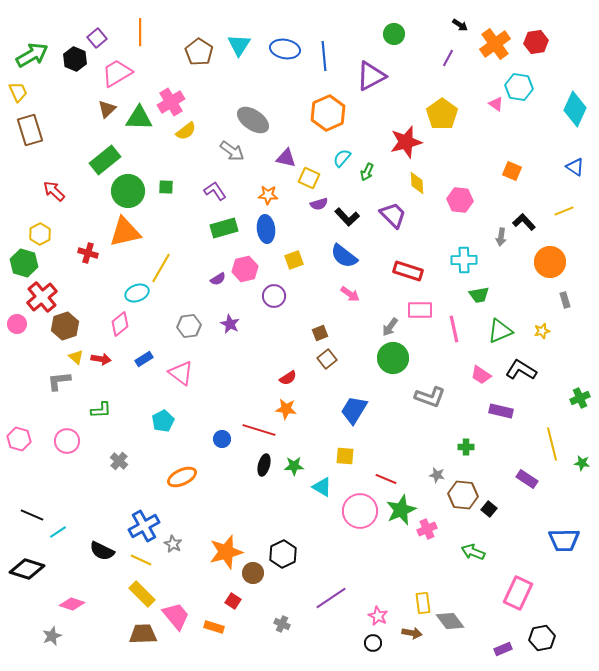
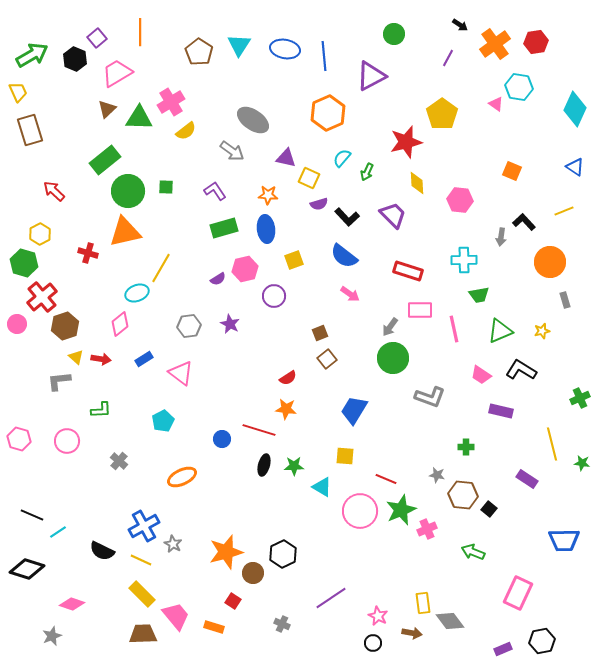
black hexagon at (542, 638): moved 3 px down
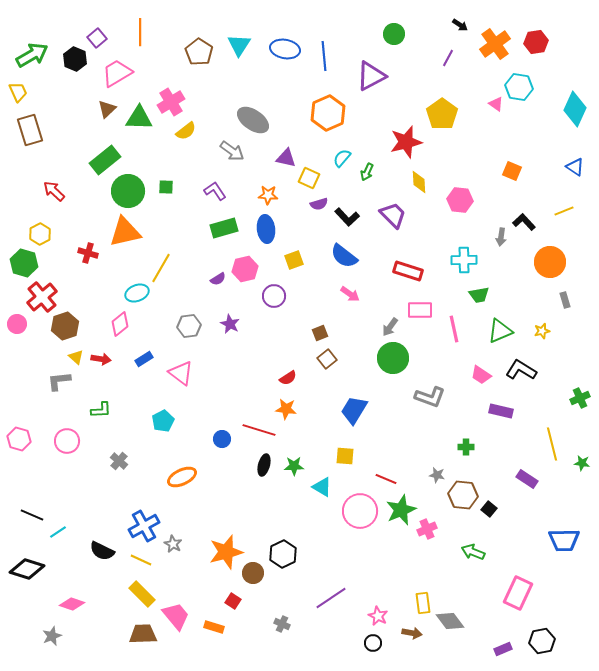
yellow diamond at (417, 183): moved 2 px right, 1 px up
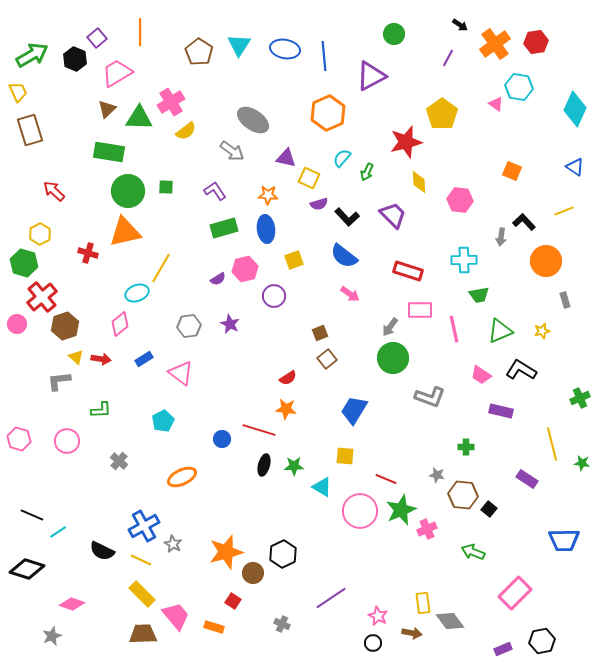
green rectangle at (105, 160): moved 4 px right, 8 px up; rotated 48 degrees clockwise
orange circle at (550, 262): moved 4 px left, 1 px up
pink rectangle at (518, 593): moved 3 px left; rotated 20 degrees clockwise
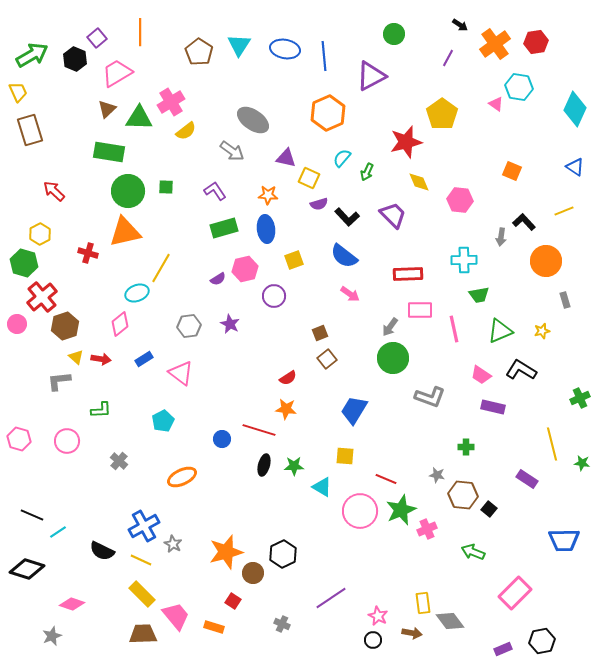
yellow diamond at (419, 182): rotated 20 degrees counterclockwise
red rectangle at (408, 271): moved 3 px down; rotated 20 degrees counterclockwise
purple rectangle at (501, 411): moved 8 px left, 4 px up
black circle at (373, 643): moved 3 px up
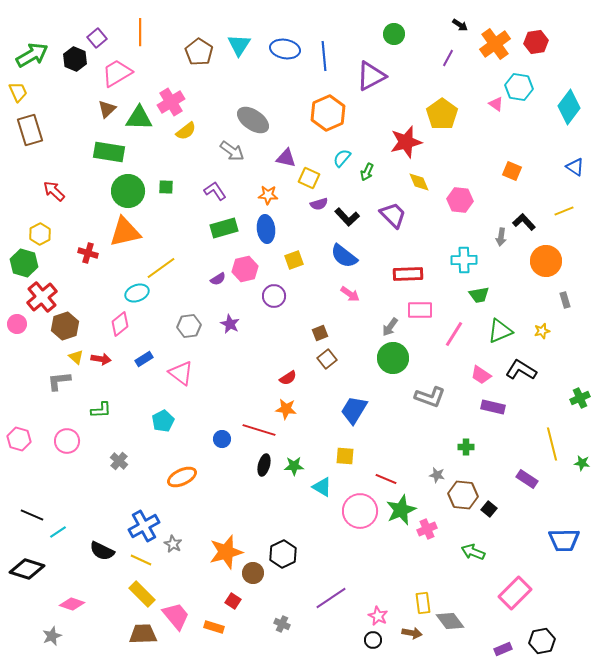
cyan diamond at (575, 109): moved 6 px left, 2 px up; rotated 12 degrees clockwise
yellow line at (161, 268): rotated 24 degrees clockwise
pink line at (454, 329): moved 5 px down; rotated 44 degrees clockwise
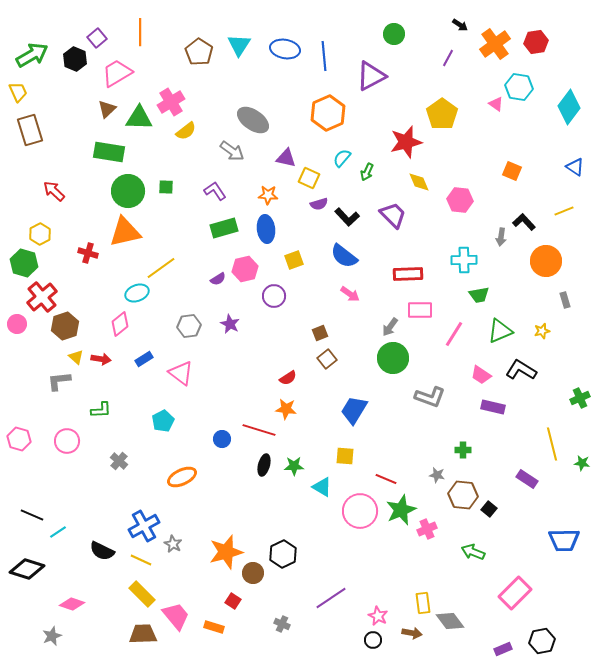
green cross at (466, 447): moved 3 px left, 3 px down
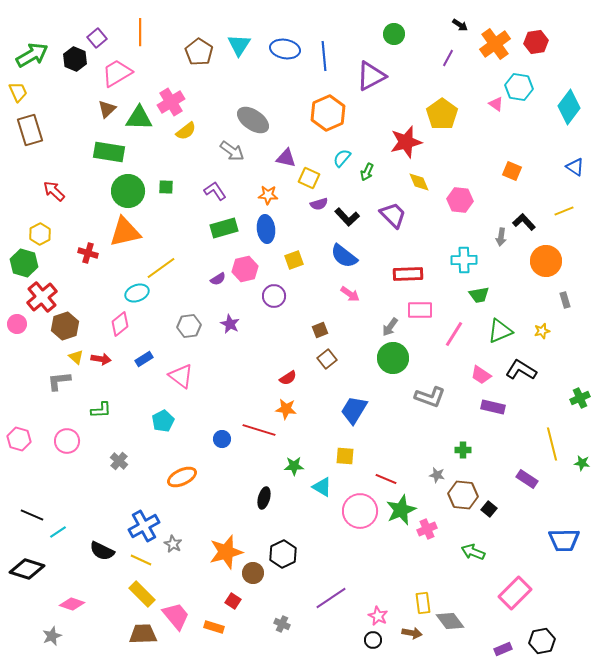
brown square at (320, 333): moved 3 px up
pink triangle at (181, 373): moved 3 px down
black ellipse at (264, 465): moved 33 px down
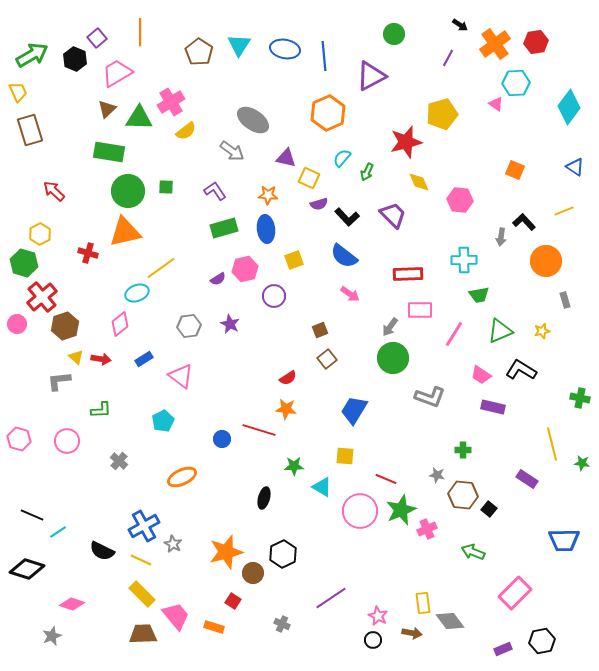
cyan hexagon at (519, 87): moved 3 px left, 4 px up; rotated 12 degrees counterclockwise
yellow pentagon at (442, 114): rotated 20 degrees clockwise
orange square at (512, 171): moved 3 px right, 1 px up
green cross at (580, 398): rotated 36 degrees clockwise
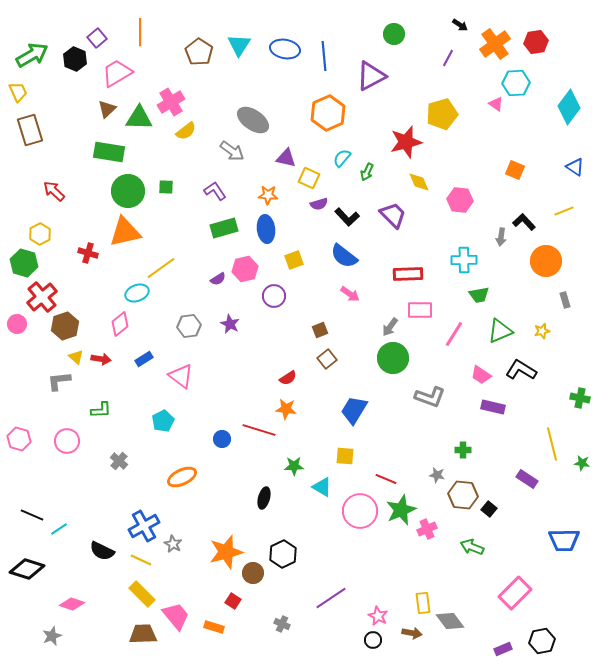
cyan line at (58, 532): moved 1 px right, 3 px up
green arrow at (473, 552): moved 1 px left, 5 px up
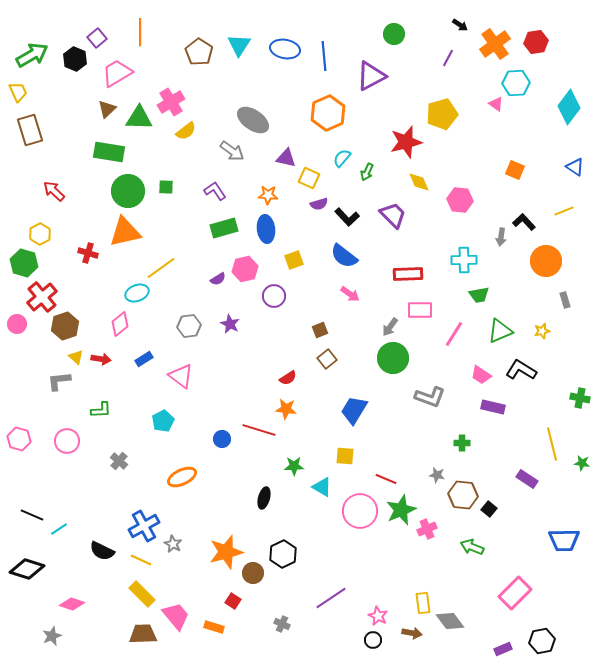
green cross at (463, 450): moved 1 px left, 7 px up
